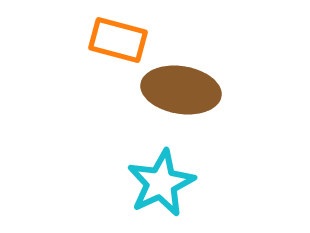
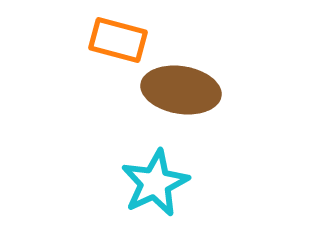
cyan star: moved 6 px left
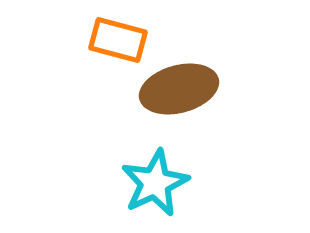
brown ellipse: moved 2 px left, 1 px up; rotated 24 degrees counterclockwise
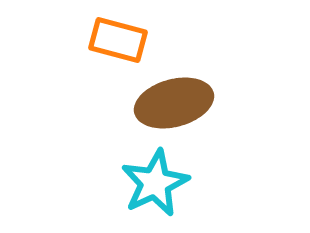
brown ellipse: moved 5 px left, 14 px down
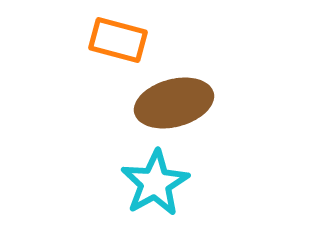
cyan star: rotated 4 degrees counterclockwise
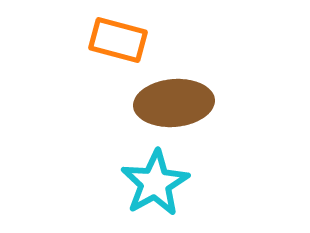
brown ellipse: rotated 10 degrees clockwise
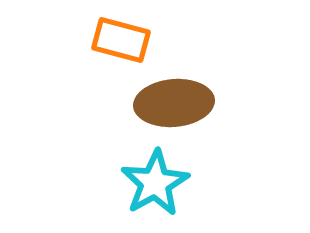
orange rectangle: moved 3 px right
